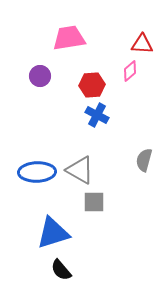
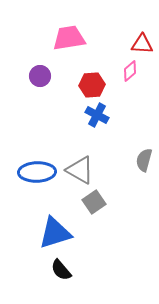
gray square: rotated 35 degrees counterclockwise
blue triangle: moved 2 px right
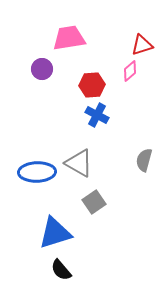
red triangle: moved 1 px down; rotated 20 degrees counterclockwise
purple circle: moved 2 px right, 7 px up
gray triangle: moved 1 px left, 7 px up
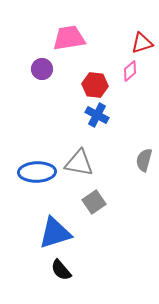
red triangle: moved 2 px up
red hexagon: moved 3 px right; rotated 10 degrees clockwise
gray triangle: rotated 20 degrees counterclockwise
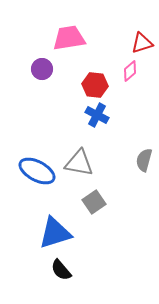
blue ellipse: moved 1 px up; rotated 30 degrees clockwise
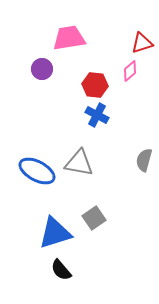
gray square: moved 16 px down
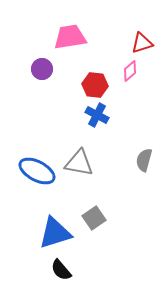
pink trapezoid: moved 1 px right, 1 px up
